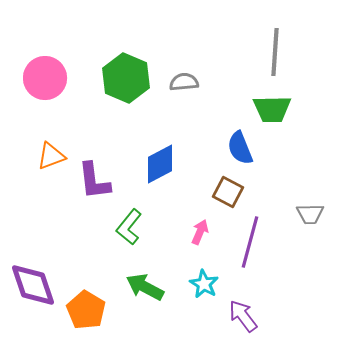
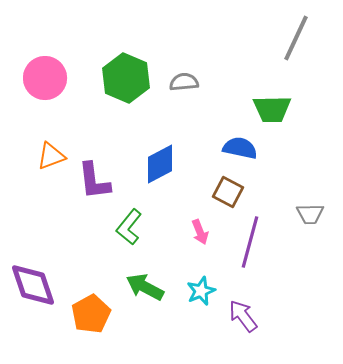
gray line: moved 21 px right, 14 px up; rotated 21 degrees clockwise
blue semicircle: rotated 124 degrees clockwise
pink arrow: rotated 135 degrees clockwise
cyan star: moved 3 px left, 7 px down; rotated 20 degrees clockwise
orange pentagon: moved 5 px right, 4 px down; rotated 12 degrees clockwise
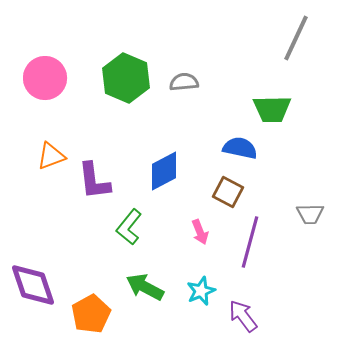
blue diamond: moved 4 px right, 7 px down
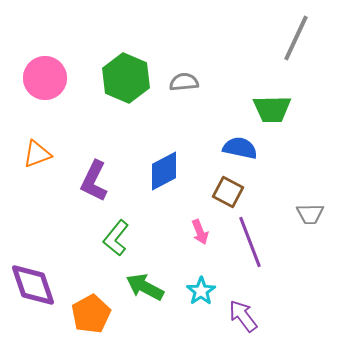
orange triangle: moved 14 px left, 2 px up
purple L-shape: rotated 33 degrees clockwise
green L-shape: moved 13 px left, 11 px down
purple line: rotated 36 degrees counterclockwise
cyan star: rotated 12 degrees counterclockwise
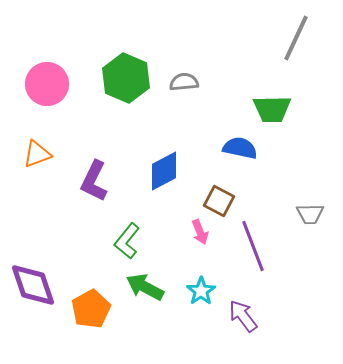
pink circle: moved 2 px right, 6 px down
brown square: moved 9 px left, 9 px down
green L-shape: moved 11 px right, 3 px down
purple line: moved 3 px right, 4 px down
orange pentagon: moved 5 px up
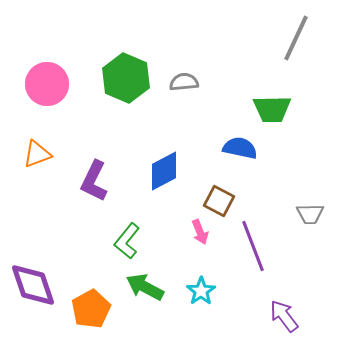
purple arrow: moved 41 px right
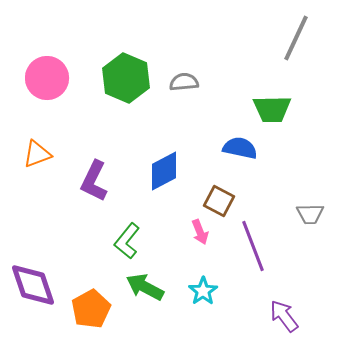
pink circle: moved 6 px up
cyan star: moved 2 px right
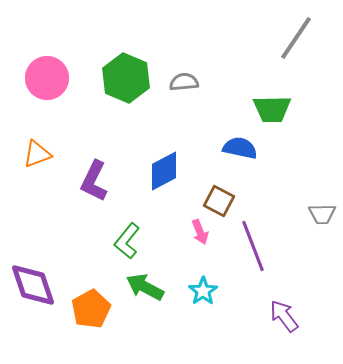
gray line: rotated 9 degrees clockwise
gray trapezoid: moved 12 px right
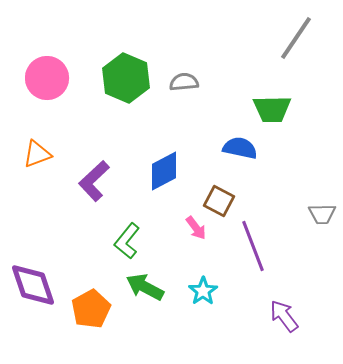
purple L-shape: rotated 21 degrees clockwise
pink arrow: moved 4 px left, 4 px up; rotated 15 degrees counterclockwise
